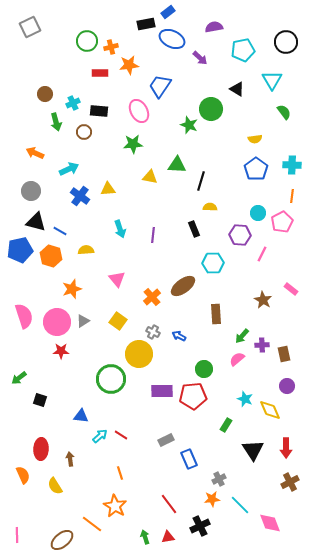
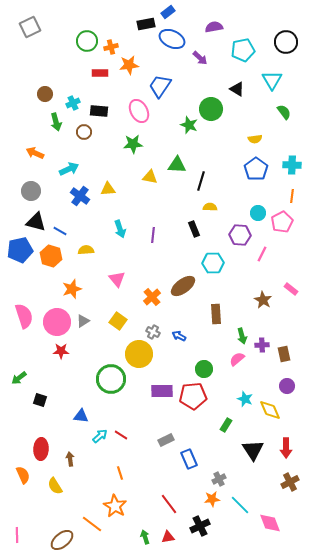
green arrow at (242, 336): rotated 56 degrees counterclockwise
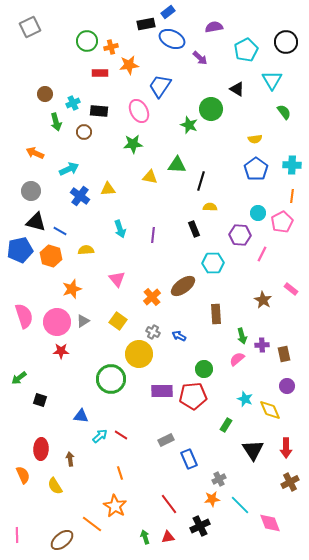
cyan pentagon at (243, 50): moved 3 px right; rotated 15 degrees counterclockwise
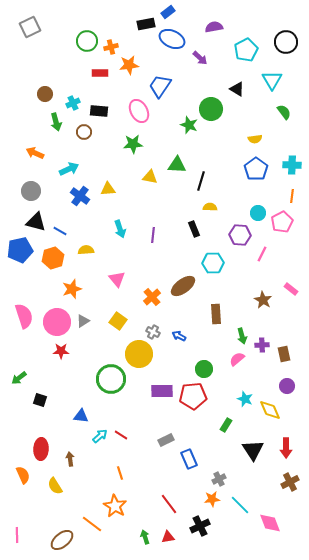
orange hexagon at (51, 256): moved 2 px right, 2 px down; rotated 25 degrees clockwise
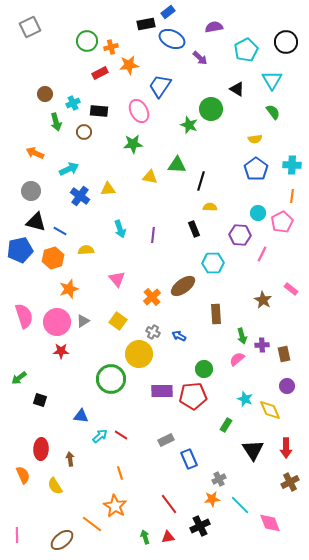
red rectangle at (100, 73): rotated 28 degrees counterclockwise
green semicircle at (284, 112): moved 11 px left
orange star at (72, 289): moved 3 px left
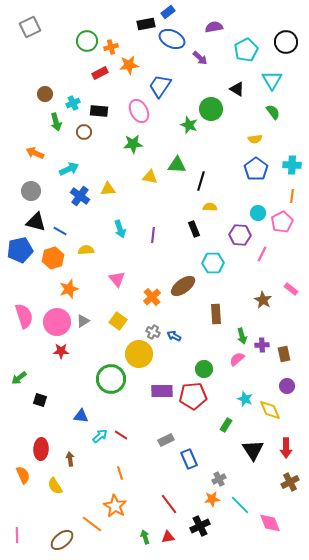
blue arrow at (179, 336): moved 5 px left
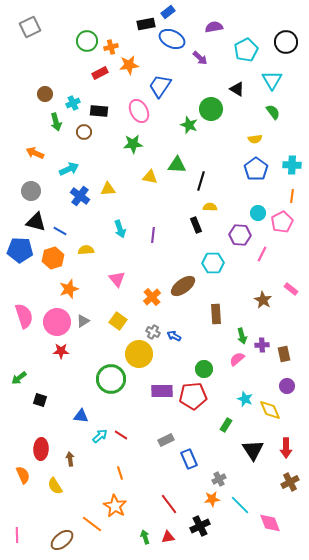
black rectangle at (194, 229): moved 2 px right, 4 px up
blue pentagon at (20, 250): rotated 15 degrees clockwise
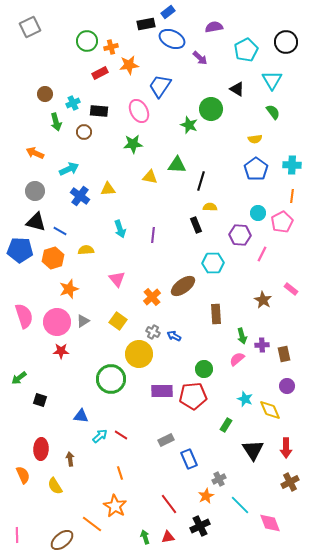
gray circle at (31, 191): moved 4 px right
orange star at (212, 499): moved 6 px left, 3 px up; rotated 21 degrees counterclockwise
